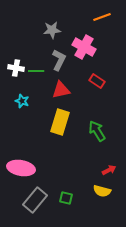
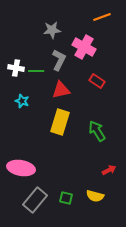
yellow semicircle: moved 7 px left, 5 px down
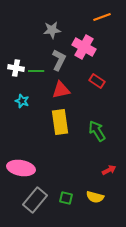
yellow rectangle: rotated 25 degrees counterclockwise
yellow semicircle: moved 1 px down
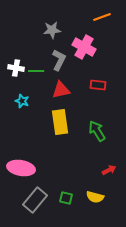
red rectangle: moved 1 px right, 4 px down; rotated 28 degrees counterclockwise
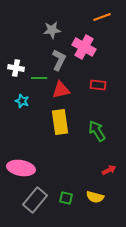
green line: moved 3 px right, 7 px down
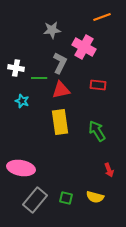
gray L-shape: moved 1 px right, 3 px down
red arrow: rotated 96 degrees clockwise
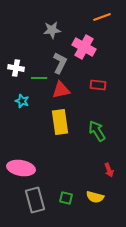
gray rectangle: rotated 55 degrees counterclockwise
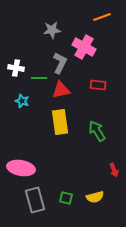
red arrow: moved 5 px right
yellow semicircle: rotated 30 degrees counterclockwise
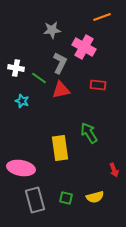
green line: rotated 35 degrees clockwise
yellow rectangle: moved 26 px down
green arrow: moved 8 px left, 2 px down
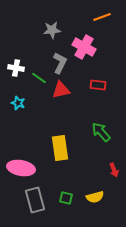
cyan star: moved 4 px left, 2 px down
green arrow: moved 12 px right, 1 px up; rotated 10 degrees counterclockwise
